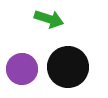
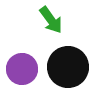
green arrow: moved 2 px right, 1 px down; rotated 36 degrees clockwise
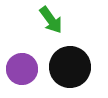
black circle: moved 2 px right
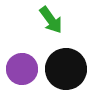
black circle: moved 4 px left, 2 px down
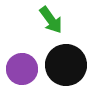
black circle: moved 4 px up
